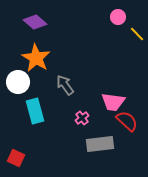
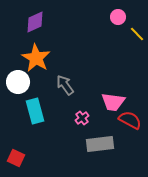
purple diamond: rotated 65 degrees counterclockwise
red semicircle: moved 3 px right, 1 px up; rotated 15 degrees counterclockwise
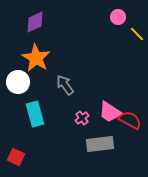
pink trapezoid: moved 3 px left, 10 px down; rotated 25 degrees clockwise
cyan rectangle: moved 3 px down
red square: moved 1 px up
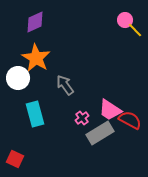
pink circle: moved 7 px right, 3 px down
yellow line: moved 2 px left, 4 px up
white circle: moved 4 px up
pink trapezoid: moved 2 px up
gray rectangle: moved 11 px up; rotated 24 degrees counterclockwise
red square: moved 1 px left, 2 px down
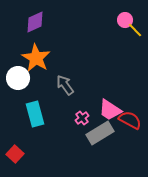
red square: moved 5 px up; rotated 18 degrees clockwise
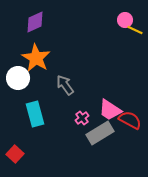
yellow line: rotated 21 degrees counterclockwise
